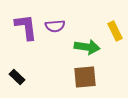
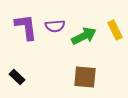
yellow rectangle: moved 1 px up
green arrow: moved 3 px left, 11 px up; rotated 35 degrees counterclockwise
brown square: rotated 10 degrees clockwise
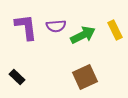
purple semicircle: moved 1 px right
green arrow: moved 1 px left, 1 px up
brown square: rotated 30 degrees counterclockwise
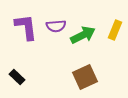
yellow rectangle: rotated 48 degrees clockwise
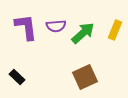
green arrow: moved 2 px up; rotated 15 degrees counterclockwise
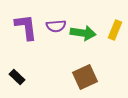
green arrow: rotated 50 degrees clockwise
